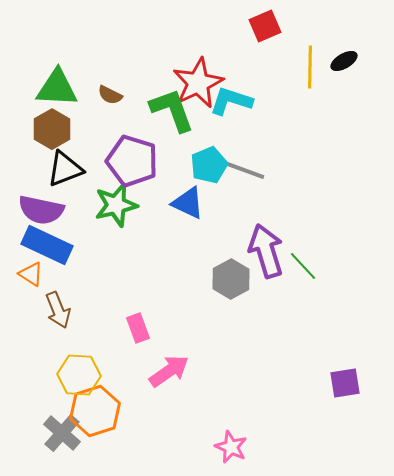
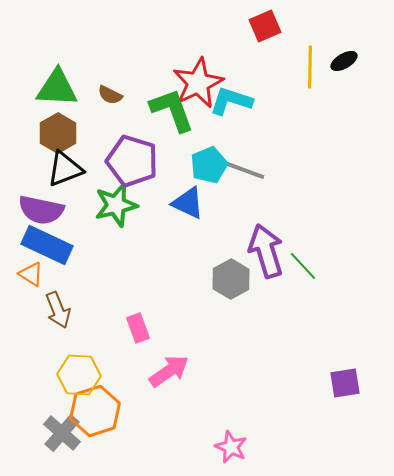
brown hexagon: moved 6 px right, 4 px down
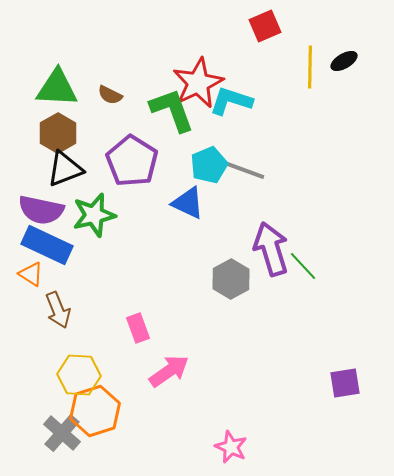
purple pentagon: rotated 15 degrees clockwise
green star: moved 22 px left, 10 px down
purple arrow: moved 5 px right, 2 px up
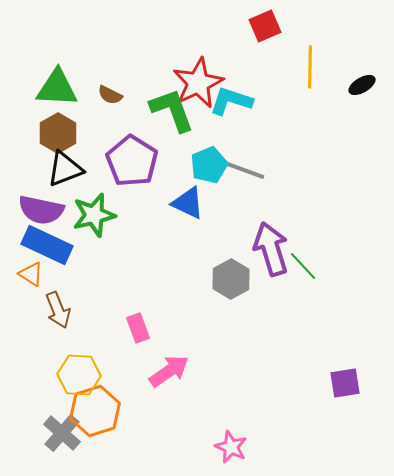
black ellipse: moved 18 px right, 24 px down
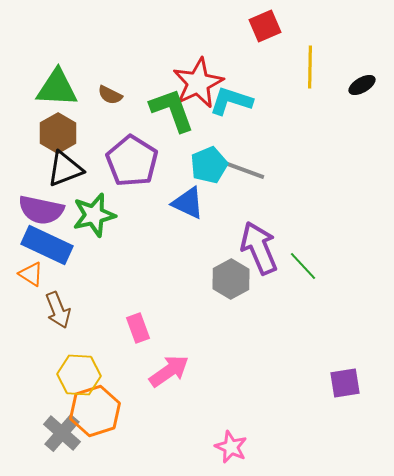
purple arrow: moved 12 px left, 1 px up; rotated 6 degrees counterclockwise
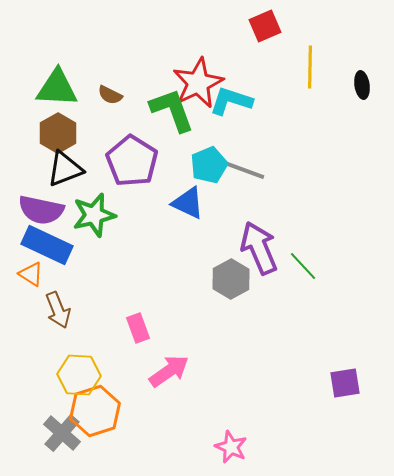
black ellipse: rotated 68 degrees counterclockwise
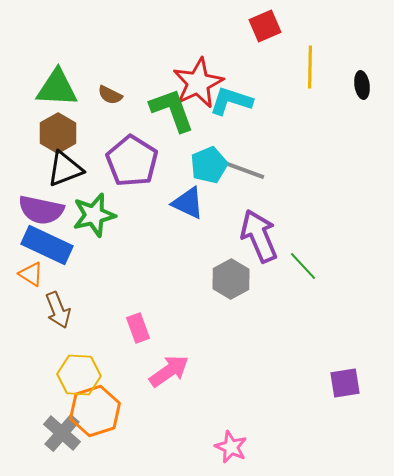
purple arrow: moved 12 px up
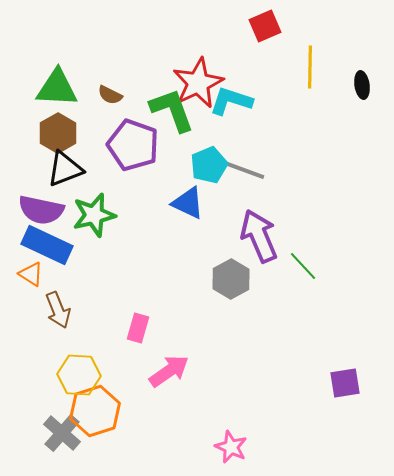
purple pentagon: moved 1 px right, 16 px up; rotated 12 degrees counterclockwise
pink rectangle: rotated 36 degrees clockwise
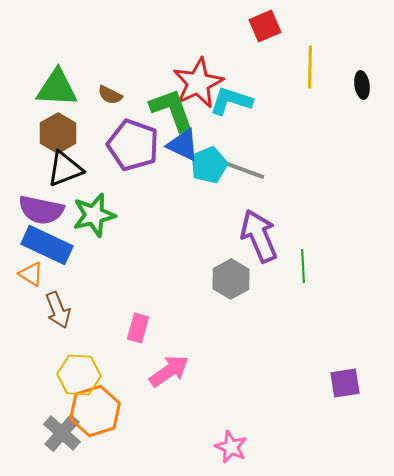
blue triangle: moved 5 px left, 58 px up
green line: rotated 40 degrees clockwise
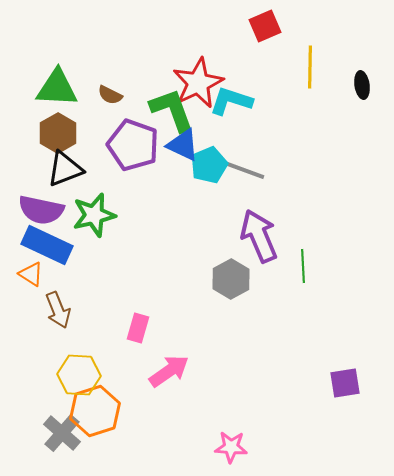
pink star: rotated 20 degrees counterclockwise
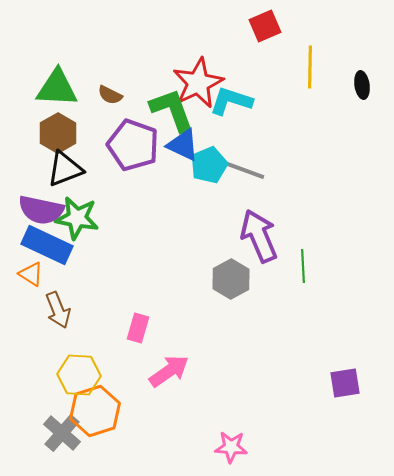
green star: moved 17 px left, 3 px down; rotated 24 degrees clockwise
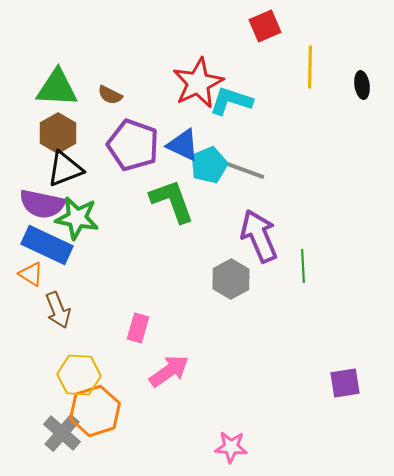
green L-shape: moved 91 px down
purple semicircle: moved 1 px right, 6 px up
